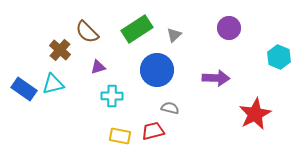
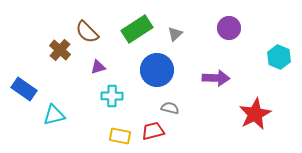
gray triangle: moved 1 px right, 1 px up
cyan triangle: moved 1 px right, 31 px down
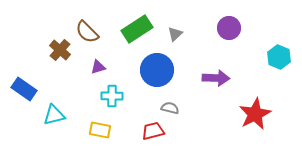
yellow rectangle: moved 20 px left, 6 px up
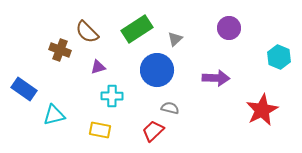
gray triangle: moved 5 px down
brown cross: rotated 20 degrees counterclockwise
red star: moved 7 px right, 4 px up
red trapezoid: rotated 30 degrees counterclockwise
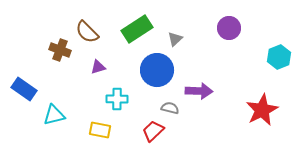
cyan hexagon: rotated 15 degrees clockwise
purple arrow: moved 17 px left, 13 px down
cyan cross: moved 5 px right, 3 px down
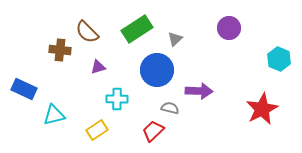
brown cross: rotated 15 degrees counterclockwise
cyan hexagon: moved 2 px down; rotated 15 degrees counterclockwise
blue rectangle: rotated 10 degrees counterclockwise
red star: moved 1 px up
yellow rectangle: moved 3 px left; rotated 45 degrees counterclockwise
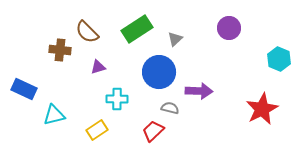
blue circle: moved 2 px right, 2 px down
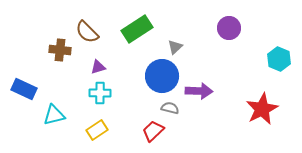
gray triangle: moved 8 px down
blue circle: moved 3 px right, 4 px down
cyan cross: moved 17 px left, 6 px up
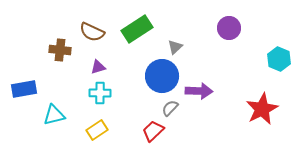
brown semicircle: moved 5 px right; rotated 20 degrees counterclockwise
blue rectangle: rotated 35 degrees counterclockwise
gray semicircle: rotated 60 degrees counterclockwise
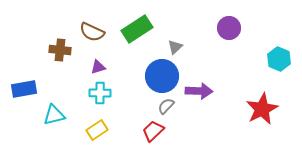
gray semicircle: moved 4 px left, 2 px up
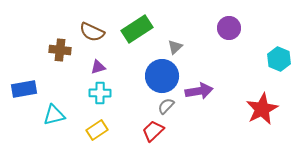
purple arrow: rotated 12 degrees counterclockwise
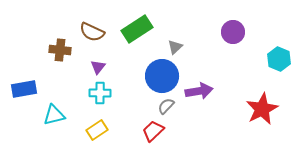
purple circle: moved 4 px right, 4 px down
purple triangle: rotated 35 degrees counterclockwise
